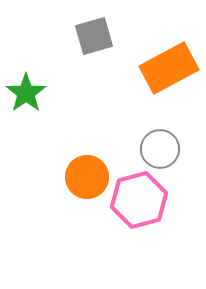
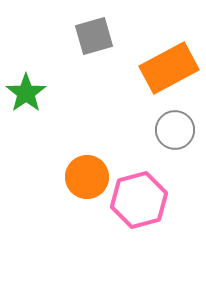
gray circle: moved 15 px right, 19 px up
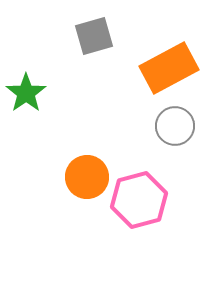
gray circle: moved 4 px up
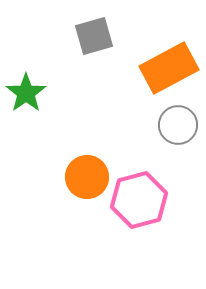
gray circle: moved 3 px right, 1 px up
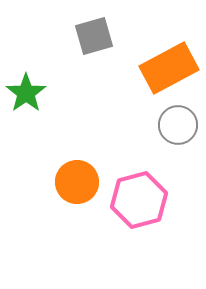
orange circle: moved 10 px left, 5 px down
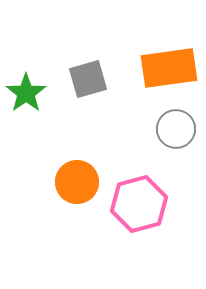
gray square: moved 6 px left, 43 px down
orange rectangle: rotated 20 degrees clockwise
gray circle: moved 2 px left, 4 px down
pink hexagon: moved 4 px down
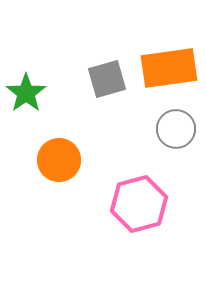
gray square: moved 19 px right
orange circle: moved 18 px left, 22 px up
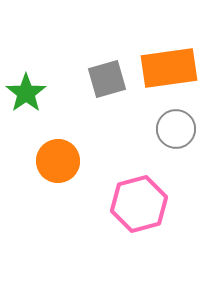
orange circle: moved 1 px left, 1 px down
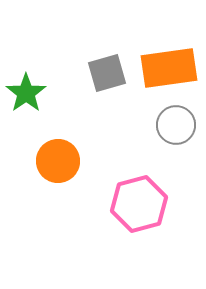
gray square: moved 6 px up
gray circle: moved 4 px up
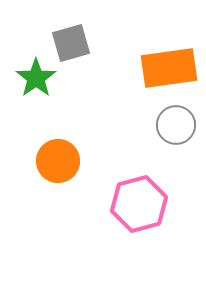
gray square: moved 36 px left, 30 px up
green star: moved 10 px right, 15 px up
